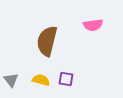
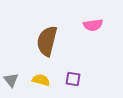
purple square: moved 7 px right
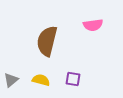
gray triangle: rotated 28 degrees clockwise
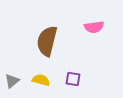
pink semicircle: moved 1 px right, 2 px down
gray triangle: moved 1 px right, 1 px down
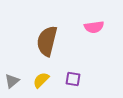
yellow semicircle: rotated 60 degrees counterclockwise
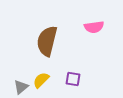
gray triangle: moved 9 px right, 6 px down
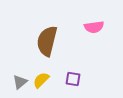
gray triangle: moved 1 px left, 5 px up
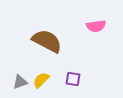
pink semicircle: moved 2 px right, 1 px up
brown semicircle: rotated 104 degrees clockwise
gray triangle: rotated 21 degrees clockwise
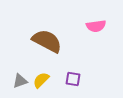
gray triangle: moved 1 px up
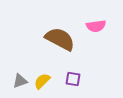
brown semicircle: moved 13 px right, 2 px up
yellow semicircle: moved 1 px right, 1 px down
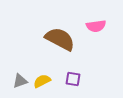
yellow semicircle: rotated 18 degrees clockwise
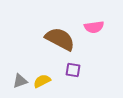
pink semicircle: moved 2 px left, 1 px down
purple square: moved 9 px up
